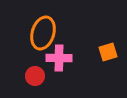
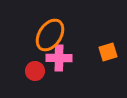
orange ellipse: moved 7 px right, 2 px down; rotated 16 degrees clockwise
red circle: moved 5 px up
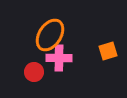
orange square: moved 1 px up
red circle: moved 1 px left, 1 px down
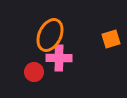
orange ellipse: rotated 8 degrees counterclockwise
orange square: moved 3 px right, 12 px up
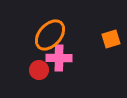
orange ellipse: rotated 16 degrees clockwise
red circle: moved 5 px right, 2 px up
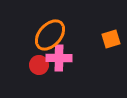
red circle: moved 5 px up
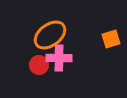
orange ellipse: rotated 12 degrees clockwise
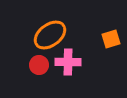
pink cross: moved 9 px right, 4 px down
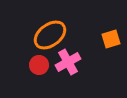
pink cross: rotated 30 degrees counterclockwise
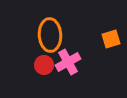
orange ellipse: rotated 56 degrees counterclockwise
red circle: moved 5 px right
